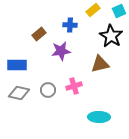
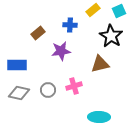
brown rectangle: moved 1 px left, 1 px up
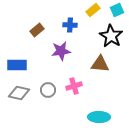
cyan square: moved 2 px left, 1 px up
brown rectangle: moved 1 px left, 3 px up
brown triangle: rotated 18 degrees clockwise
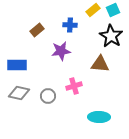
cyan square: moved 4 px left
gray circle: moved 6 px down
